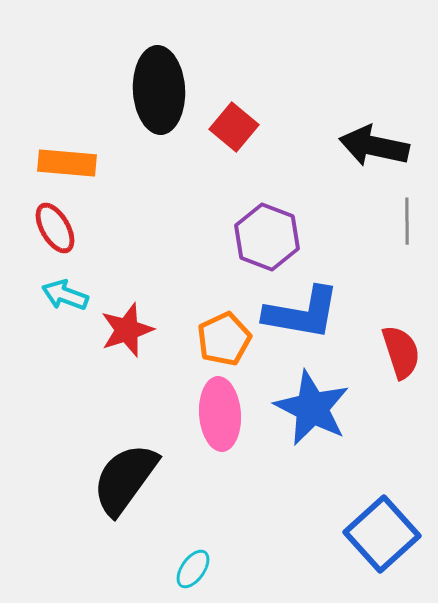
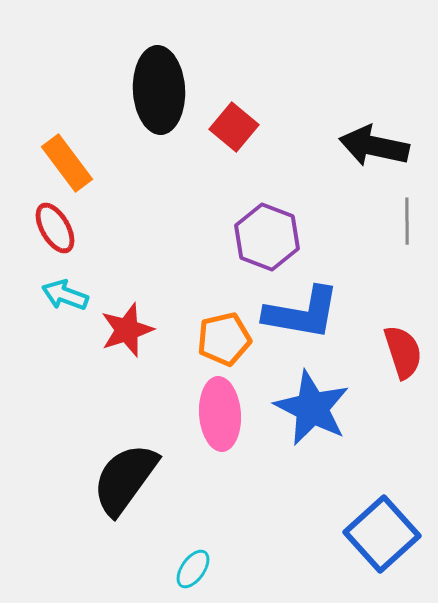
orange rectangle: rotated 48 degrees clockwise
orange pentagon: rotated 12 degrees clockwise
red semicircle: moved 2 px right
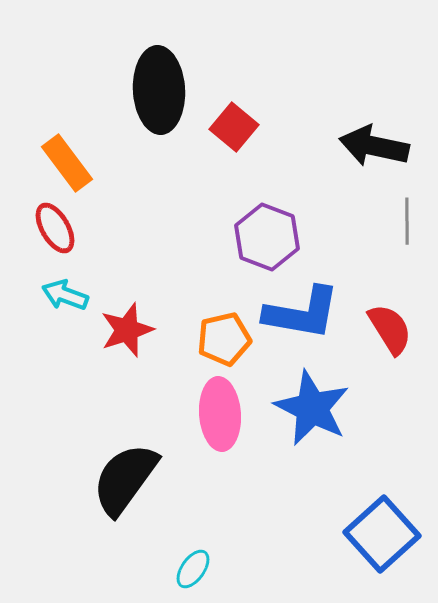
red semicircle: moved 13 px left, 23 px up; rotated 14 degrees counterclockwise
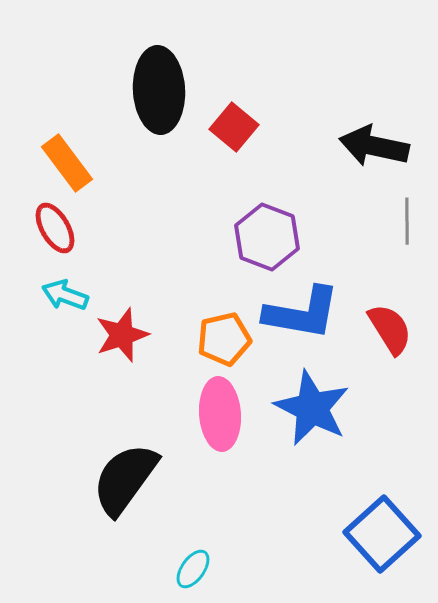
red star: moved 5 px left, 5 px down
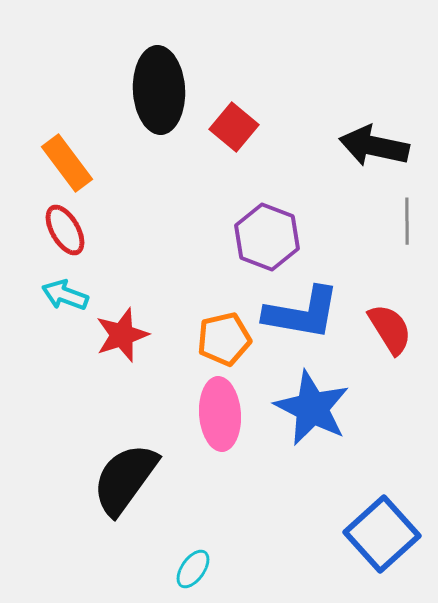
red ellipse: moved 10 px right, 2 px down
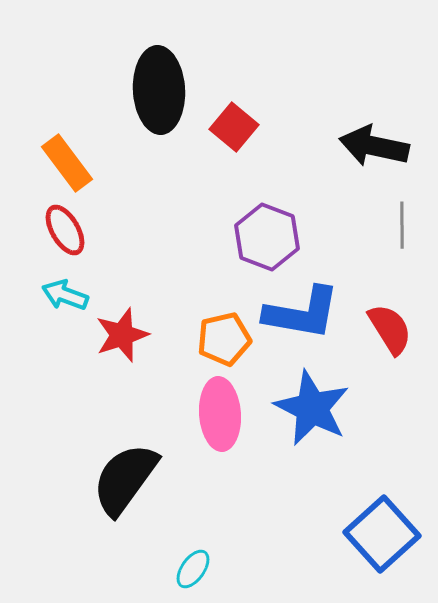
gray line: moved 5 px left, 4 px down
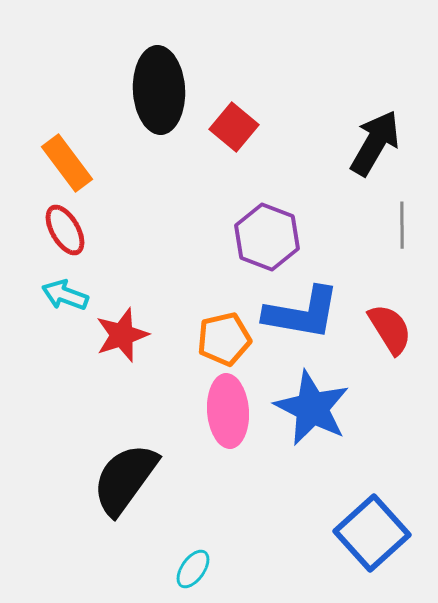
black arrow: moved 1 px right, 3 px up; rotated 108 degrees clockwise
pink ellipse: moved 8 px right, 3 px up
blue square: moved 10 px left, 1 px up
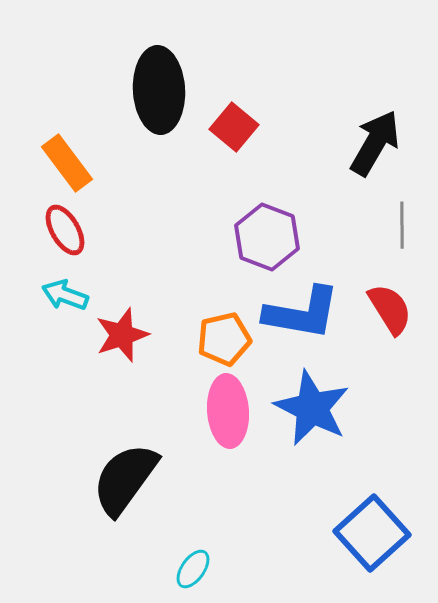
red semicircle: moved 20 px up
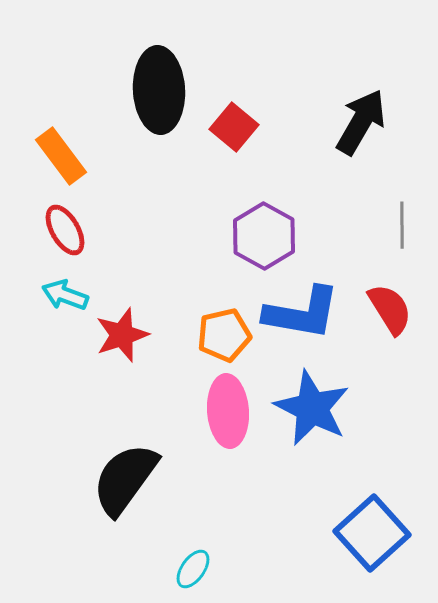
black arrow: moved 14 px left, 21 px up
orange rectangle: moved 6 px left, 7 px up
purple hexagon: moved 3 px left, 1 px up; rotated 8 degrees clockwise
orange pentagon: moved 4 px up
